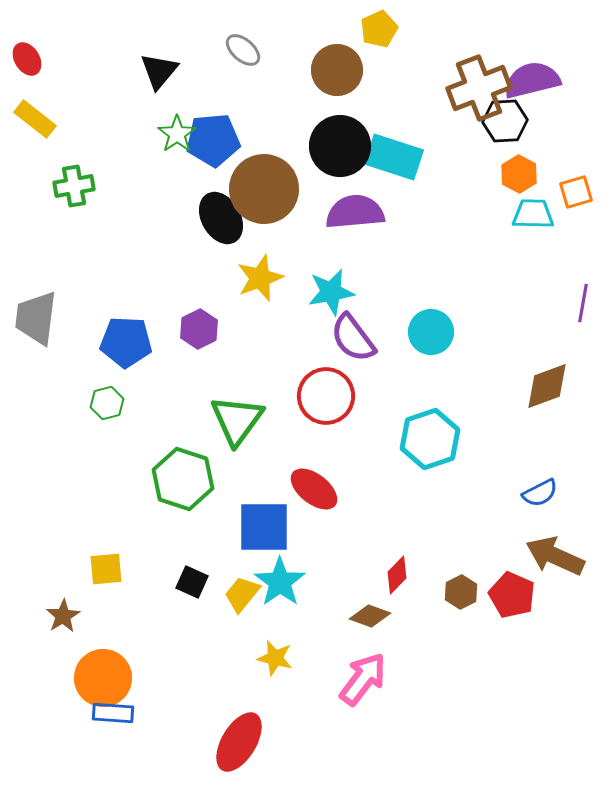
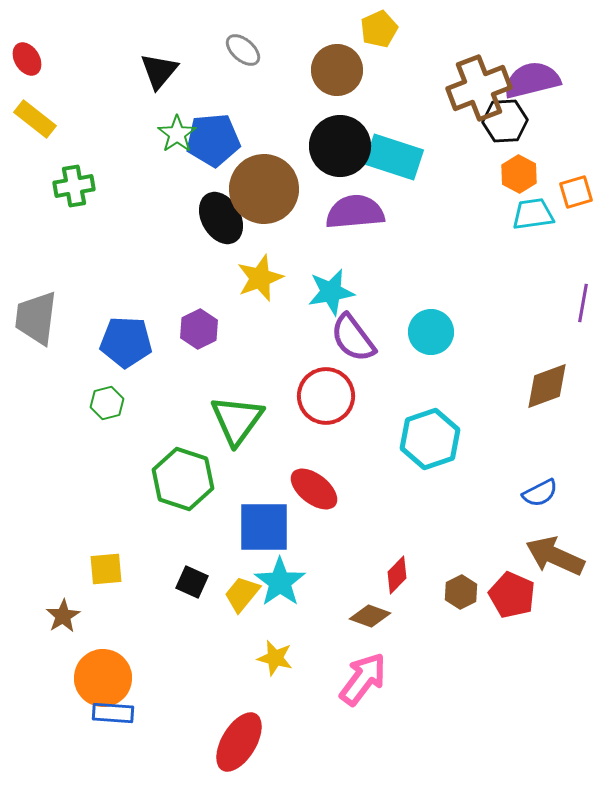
cyan trapezoid at (533, 214): rotated 9 degrees counterclockwise
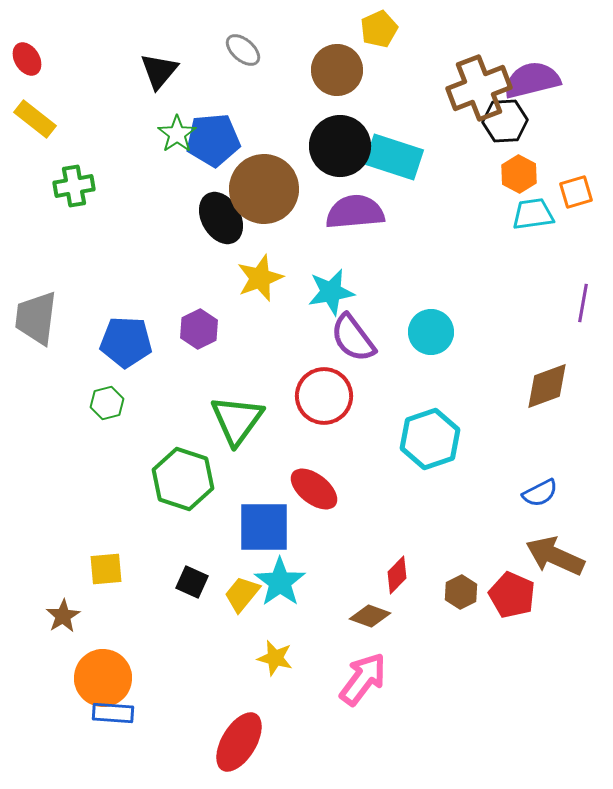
red circle at (326, 396): moved 2 px left
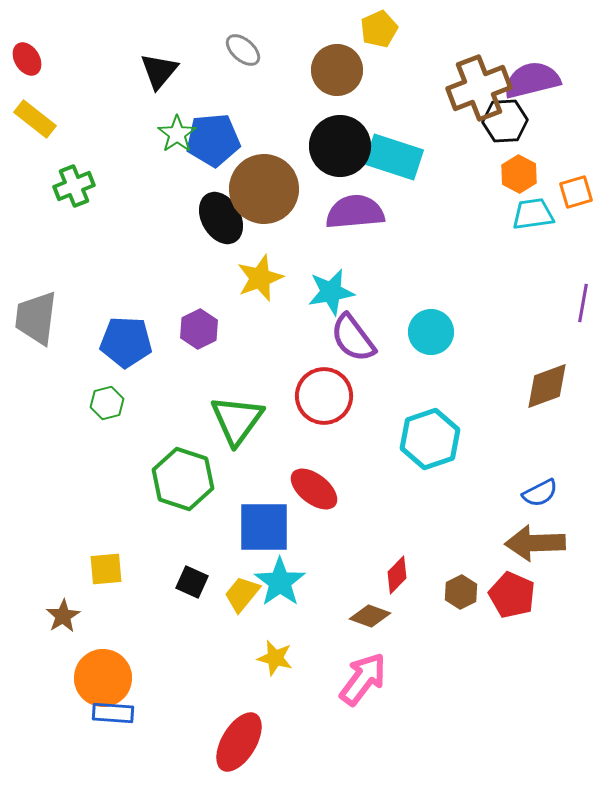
green cross at (74, 186): rotated 12 degrees counterclockwise
brown arrow at (555, 556): moved 20 px left, 13 px up; rotated 26 degrees counterclockwise
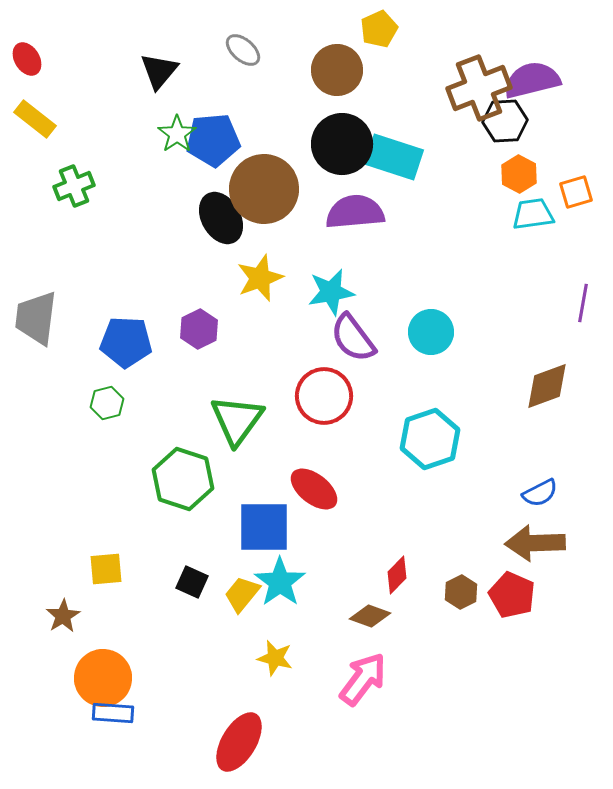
black circle at (340, 146): moved 2 px right, 2 px up
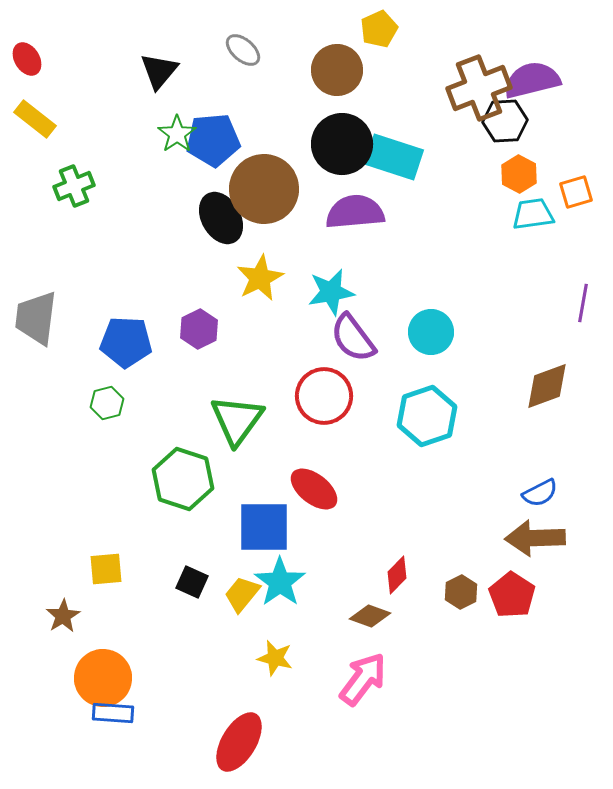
yellow star at (260, 278): rotated 6 degrees counterclockwise
cyan hexagon at (430, 439): moved 3 px left, 23 px up
brown arrow at (535, 543): moved 5 px up
red pentagon at (512, 595): rotated 9 degrees clockwise
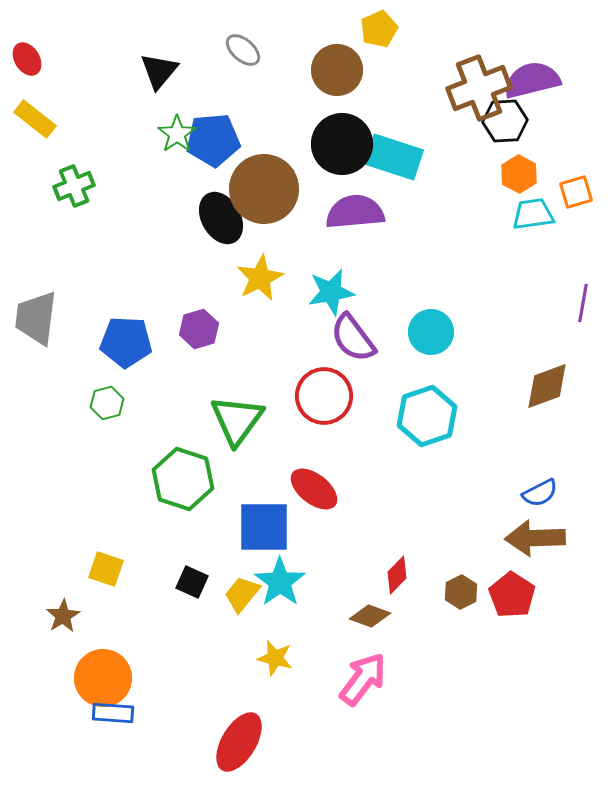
purple hexagon at (199, 329): rotated 9 degrees clockwise
yellow square at (106, 569): rotated 24 degrees clockwise
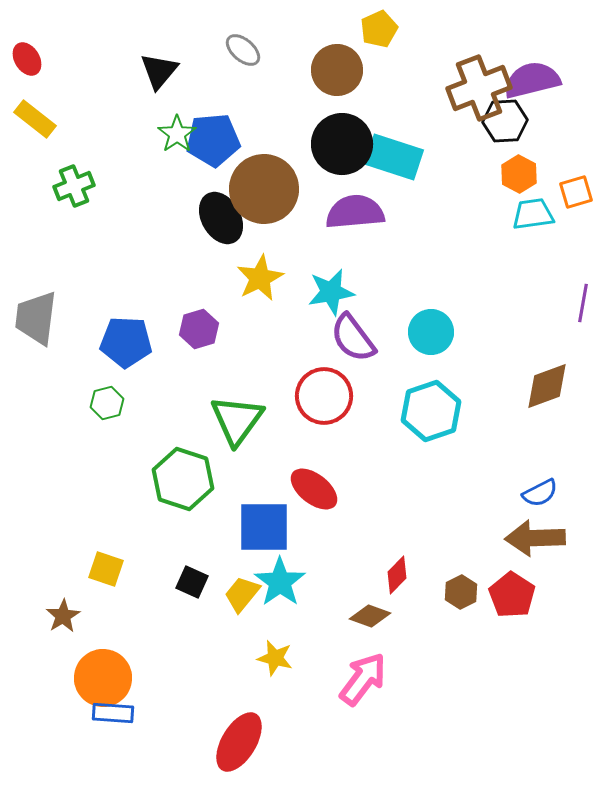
cyan hexagon at (427, 416): moved 4 px right, 5 px up
